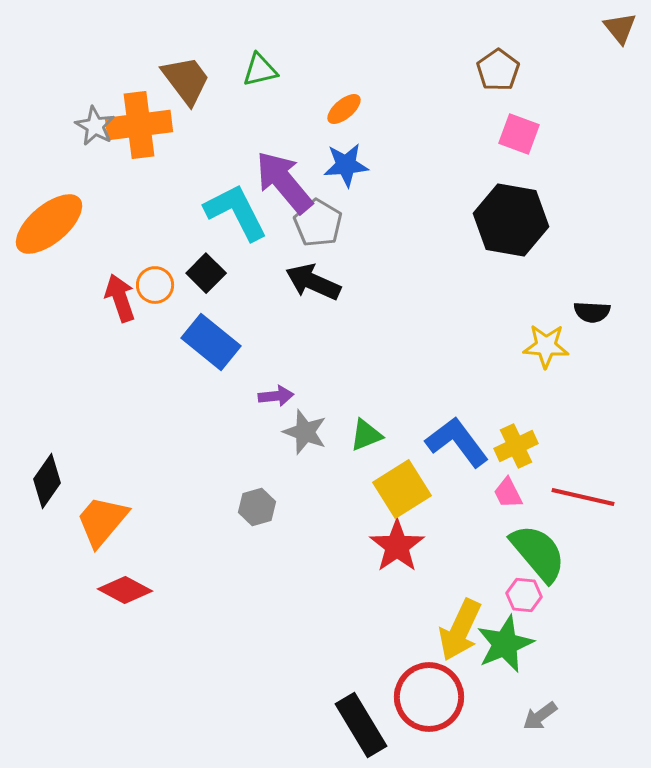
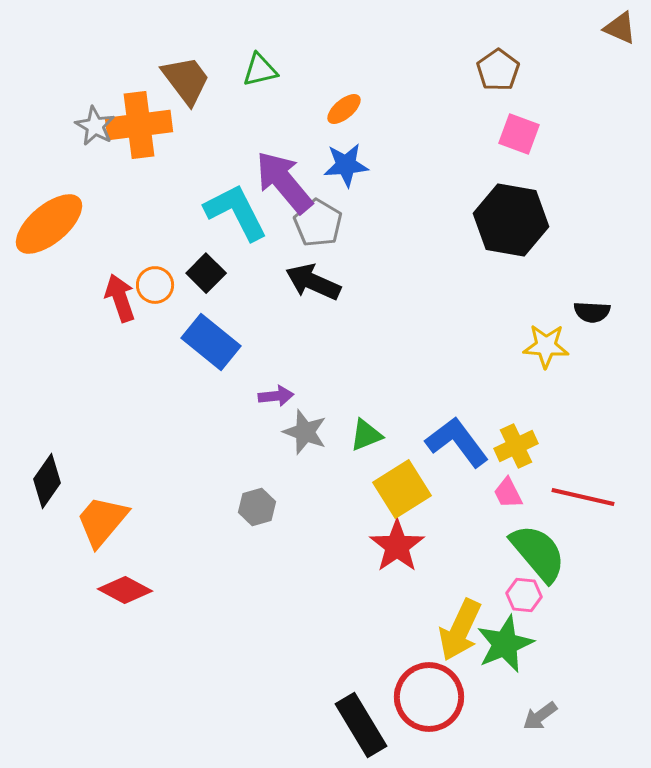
brown triangle at (620, 28): rotated 27 degrees counterclockwise
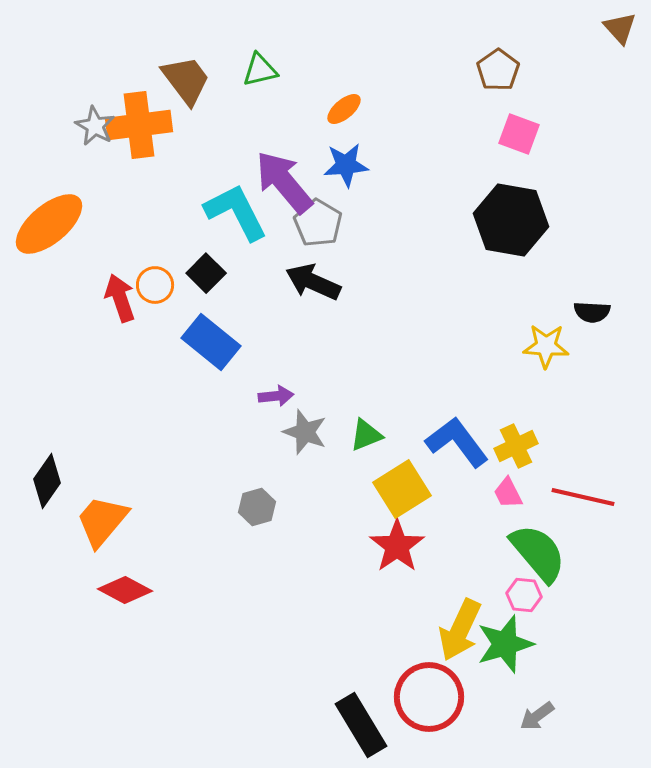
brown triangle at (620, 28): rotated 24 degrees clockwise
green star at (505, 644): rotated 6 degrees clockwise
gray arrow at (540, 716): moved 3 px left
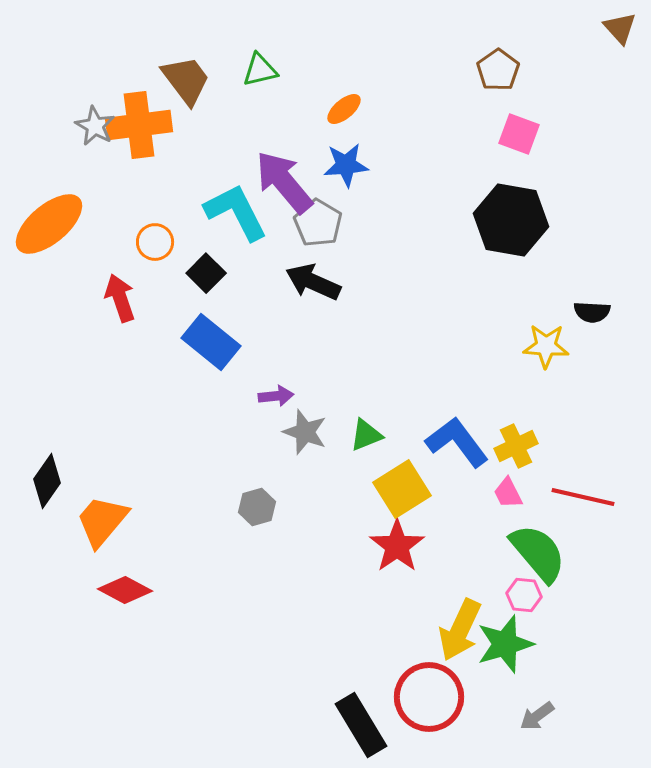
orange circle at (155, 285): moved 43 px up
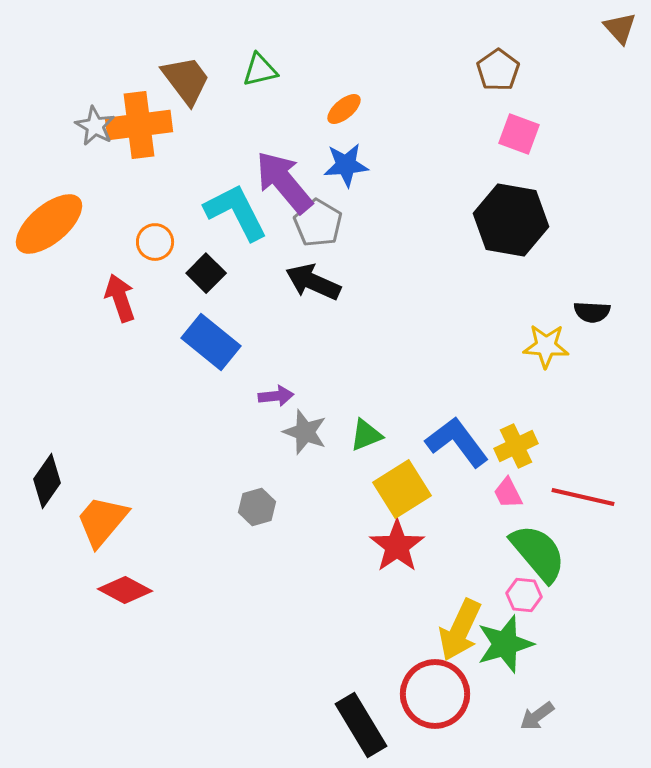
red circle at (429, 697): moved 6 px right, 3 px up
